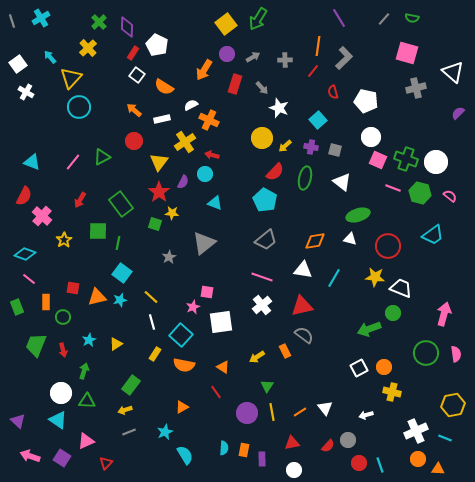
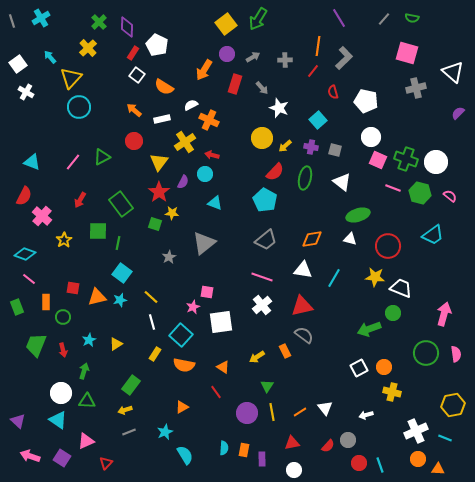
orange diamond at (315, 241): moved 3 px left, 2 px up
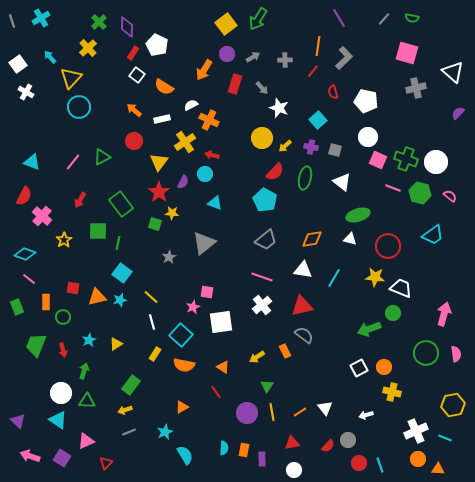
white circle at (371, 137): moved 3 px left
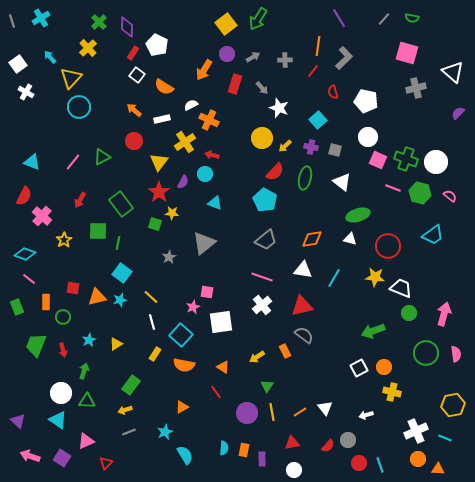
green circle at (393, 313): moved 16 px right
green arrow at (369, 329): moved 4 px right, 2 px down
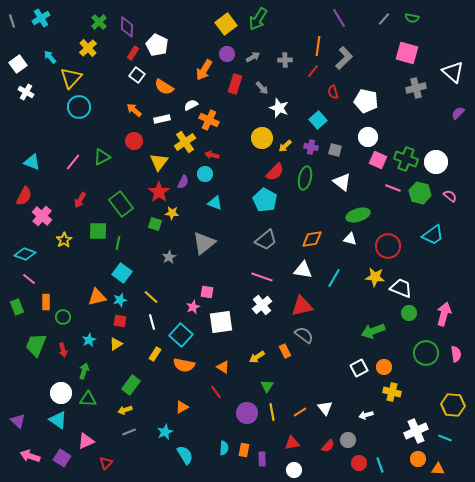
red square at (73, 288): moved 47 px right, 33 px down
green triangle at (87, 401): moved 1 px right, 2 px up
yellow hexagon at (453, 405): rotated 15 degrees clockwise
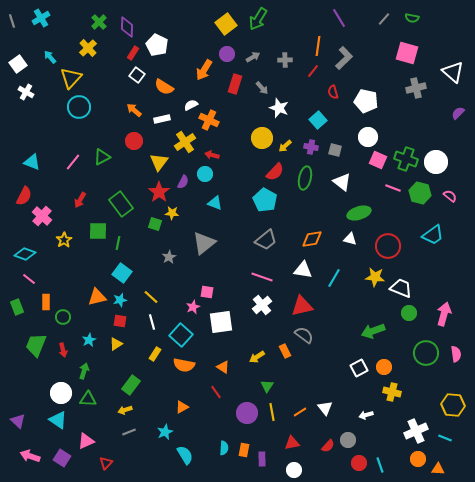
green ellipse at (358, 215): moved 1 px right, 2 px up
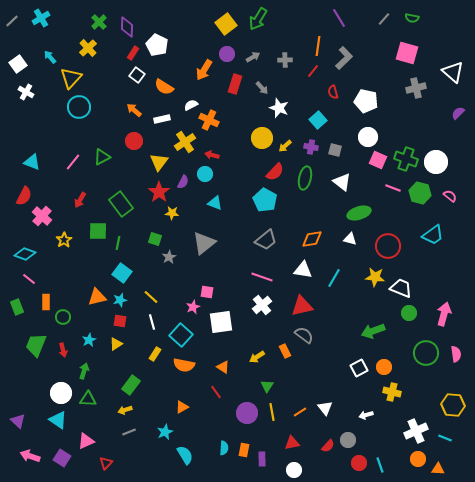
gray line at (12, 21): rotated 64 degrees clockwise
green square at (155, 224): moved 15 px down
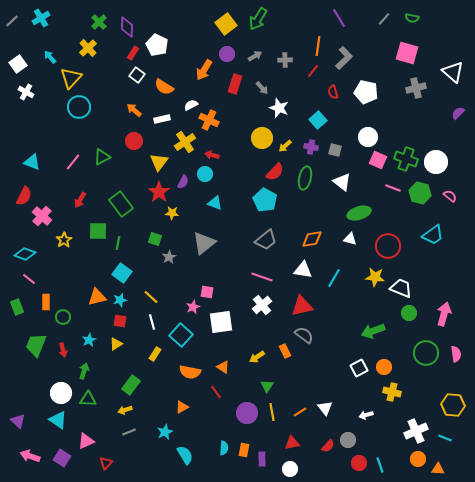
gray arrow at (253, 57): moved 2 px right, 1 px up
white pentagon at (366, 101): moved 9 px up
orange semicircle at (184, 365): moved 6 px right, 7 px down
white circle at (294, 470): moved 4 px left, 1 px up
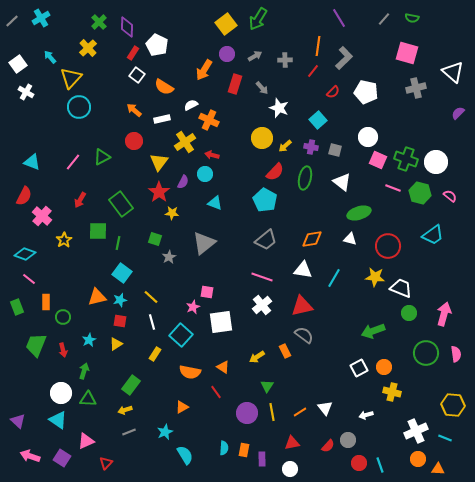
red semicircle at (333, 92): rotated 120 degrees counterclockwise
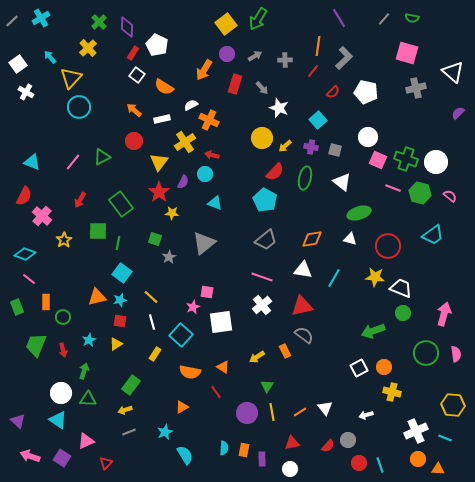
green circle at (409, 313): moved 6 px left
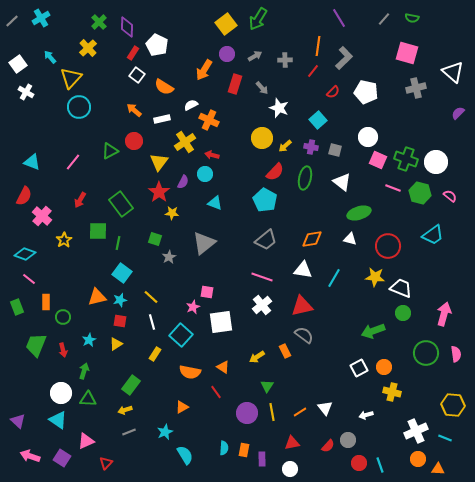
green triangle at (102, 157): moved 8 px right, 6 px up
